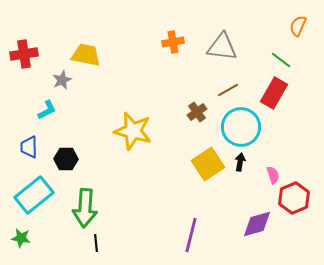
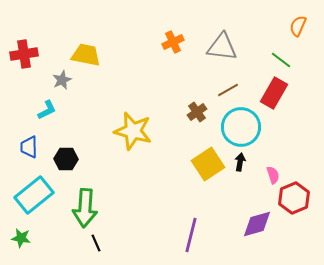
orange cross: rotated 15 degrees counterclockwise
black line: rotated 18 degrees counterclockwise
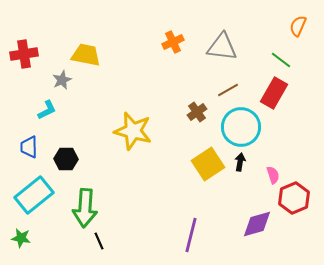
black line: moved 3 px right, 2 px up
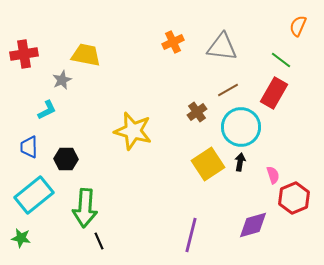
purple diamond: moved 4 px left, 1 px down
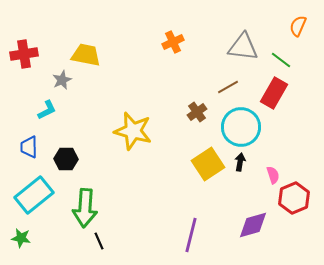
gray triangle: moved 21 px right
brown line: moved 3 px up
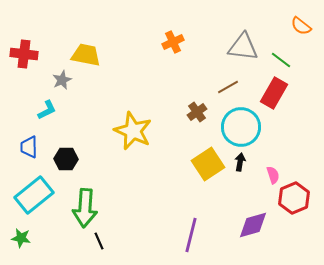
orange semicircle: moved 3 px right; rotated 75 degrees counterclockwise
red cross: rotated 16 degrees clockwise
yellow star: rotated 9 degrees clockwise
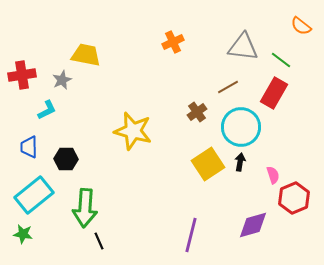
red cross: moved 2 px left, 21 px down; rotated 16 degrees counterclockwise
yellow star: rotated 9 degrees counterclockwise
green star: moved 2 px right, 4 px up
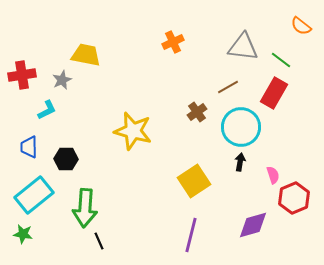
yellow square: moved 14 px left, 17 px down
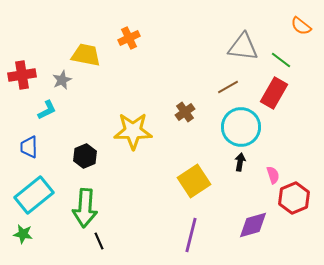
orange cross: moved 44 px left, 4 px up
brown cross: moved 12 px left
yellow star: rotated 15 degrees counterclockwise
black hexagon: moved 19 px right, 3 px up; rotated 25 degrees counterclockwise
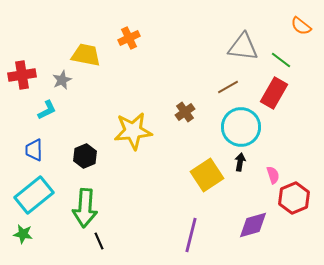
yellow star: rotated 6 degrees counterclockwise
blue trapezoid: moved 5 px right, 3 px down
yellow square: moved 13 px right, 6 px up
